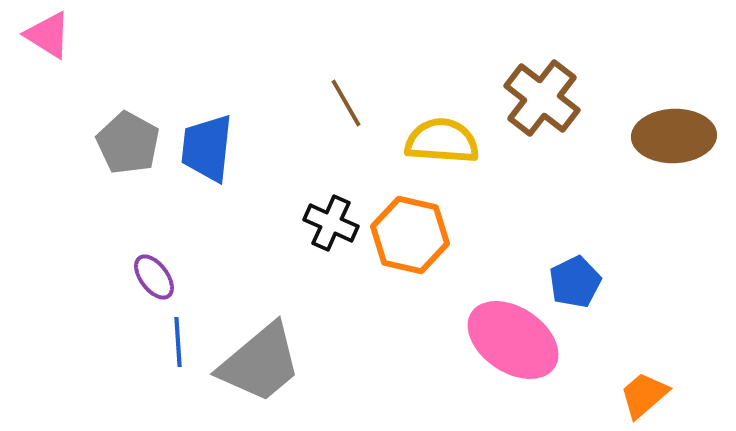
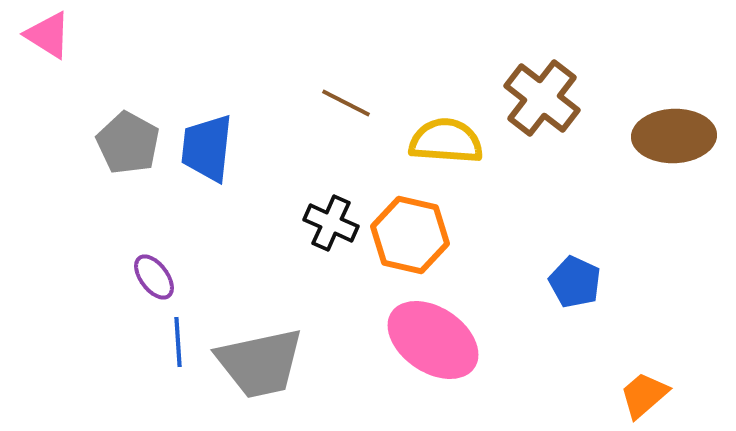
brown line: rotated 33 degrees counterclockwise
yellow semicircle: moved 4 px right
blue pentagon: rotated 21 degrees counterclockwise
pink ellipse: moved 80 px left
gray trapezoid: rotated 28 degrees clockwise
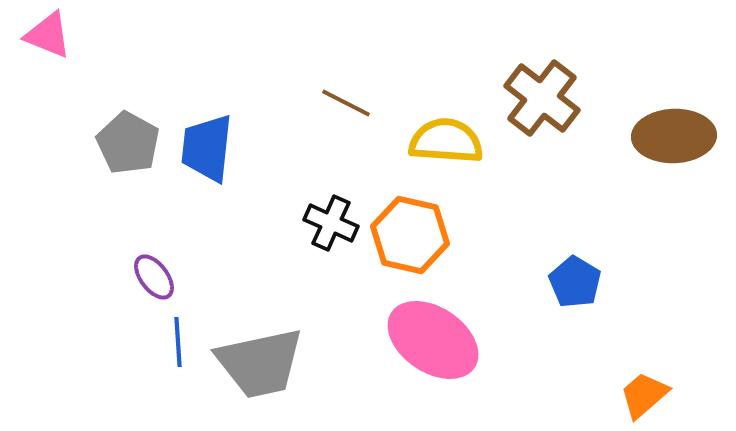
pink triangle: rotated 10 degrees counterclockwise
blue pentagon: rotated 6 degrees clockwise
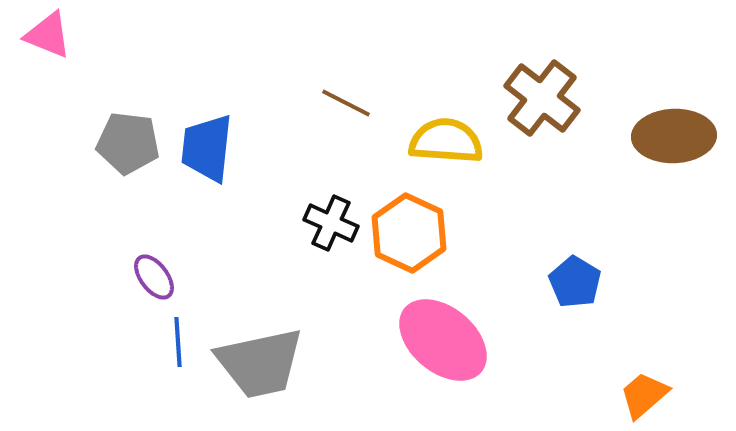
gray pentagon: rotated 22 degrees counterclockwise
orange hexagon: moved 1 px left, 2 px up; rotated 12 degrees clockwise
pink ellipse: moved 10 px right; rotated 6 degrees clockwise
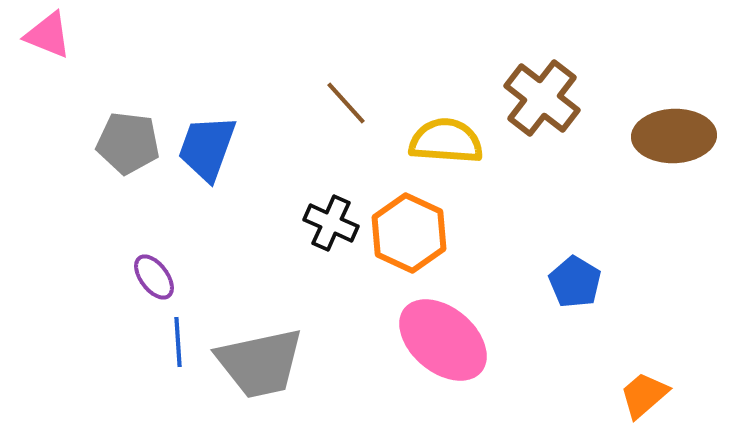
brown line: rotated 21 degrees clockwise
blue trapezoid: rotated 14 degrees clockwise
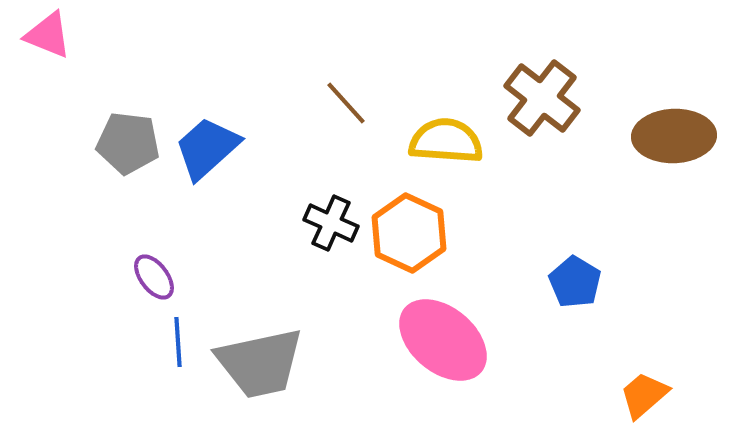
blue trapezoid: rotated 28 degrees clockwise
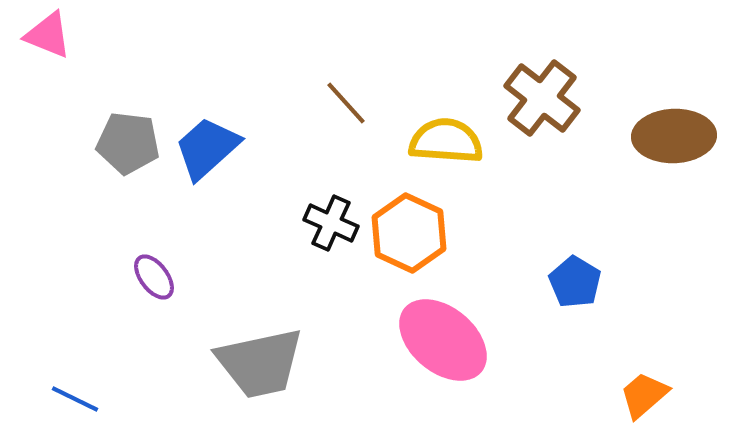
blue line: moved 103 px left, 57 px down; rotated 60 degrees counterclockwise
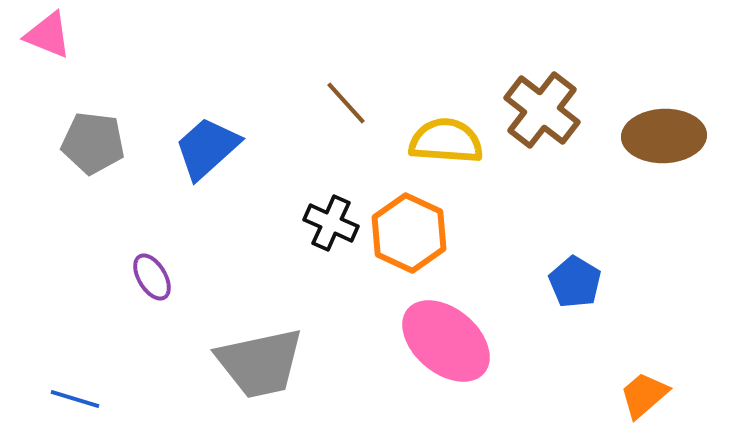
brown cross: moved 12 px down
brown ellipse: moved 10 px left
gray pentagon: moved 35 px left
purple ellipse: moved 2 px left; rotated 6 degrees clockwise
pink ellipse: moved 3 px right, 1 px down
blue line: rotated 9 degrees counterclockwise
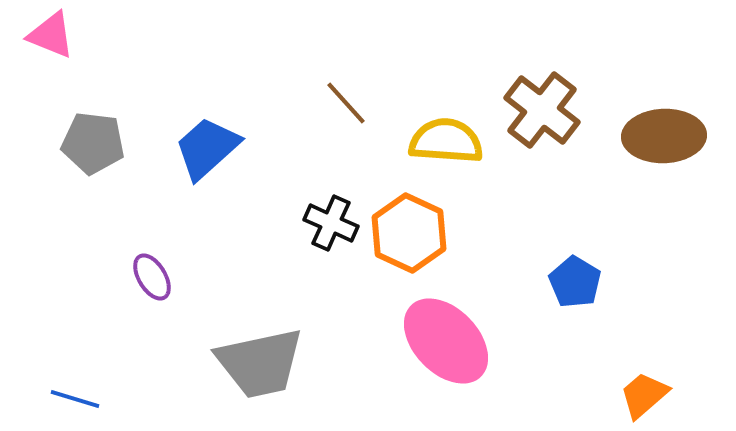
pink triangle: moved 3 px right
pink ellipse: rotated 6 degrees clockwise
